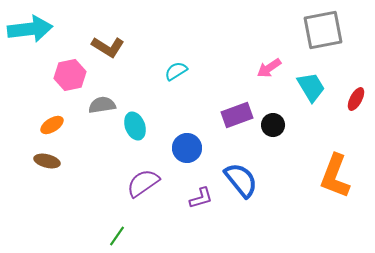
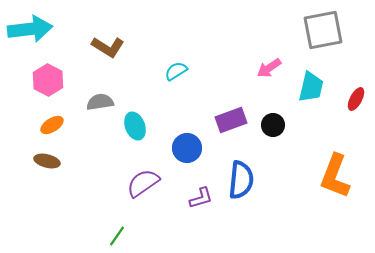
pink hexagon: moved 22 px left, 5 px down; rotated 20 degrees counterclockwise
cyan trapezoid: rotated 44 degrees clockwise
gray semicircle: moved 2 px left, 3 px up
purple rectangle: moved 6 px left, 5 px down
blue semicircle: rotated 45 degrees clockwise
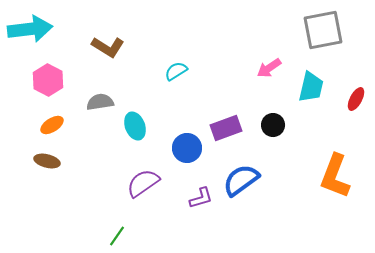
purple rectangle: moved 5 px left, 8 px down
blue semicircle: rotated 132 degrees counterclockwise
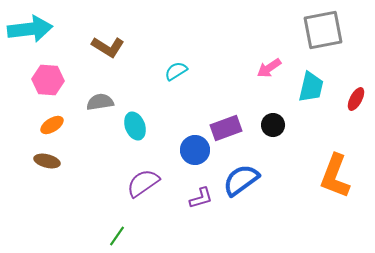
pink hexagon: rotated 24 degrees counterclockwise
blue circle: moved 8 px right, 2 px down
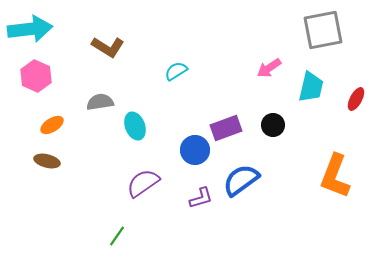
pink hexagon: moved 12 px left, 4 px up; rotated 20 degrees clockwise
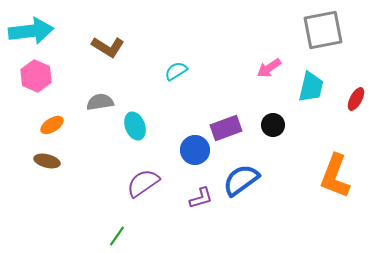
cyan arrow: moved 1 px right, 2 px down
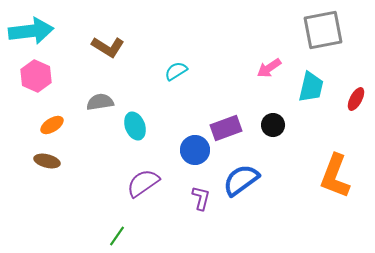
purple L-shape: rotated 60 degrees counterclockwise
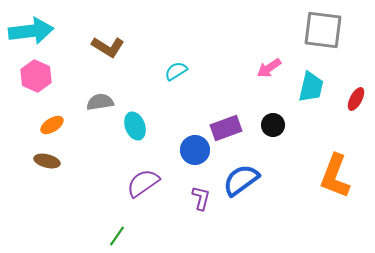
gray square: rotated 18 degrees clockwise
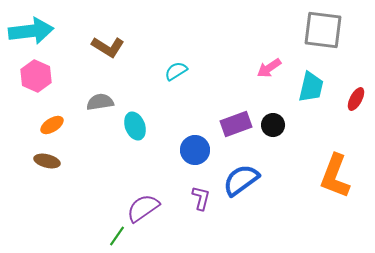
purple rectangle: moved 10 px right, 4 px up
purple semicircle: moved 25 px down
